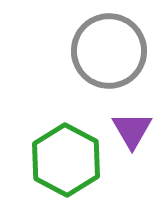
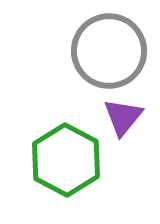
purple triangle: moved 9 px left, 13 px up; rotated 9 degrees clockwise
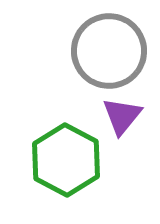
purple triangle: moved 1 px left, 1 px up
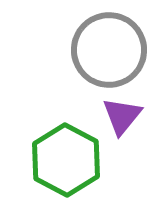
gray circle: moved 1 px up
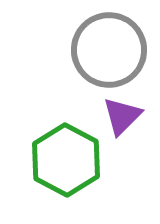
purple triangle: rotated 6 degrees clockwise
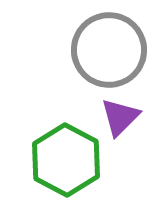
purple triangle: moved 2 px left, 1 px down
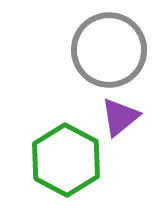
purple triangle: rotated 6 degrees clockwise
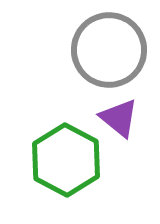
purple triangle: moved 1 px left, 1 px down; rotated 42 degrees counterclockwise
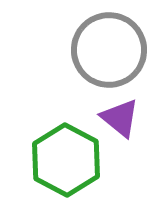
purple triangle: moved 1 px right
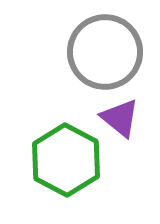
gray circle: moved 4 px left, 2 px down
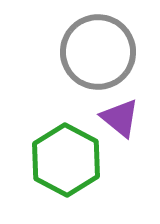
gray circle: moved 7 px left
